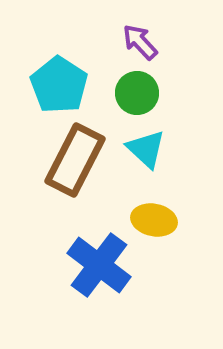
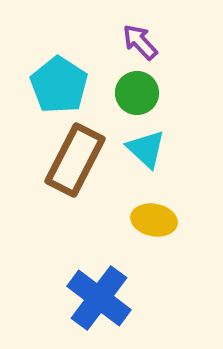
blue cross: moved 33 px down
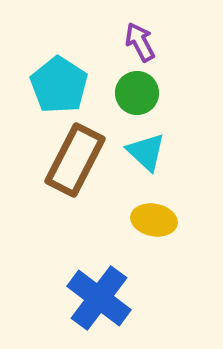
purple arrow: rotated 15 degrees clockwise
cyan triangle: moved 3 px down
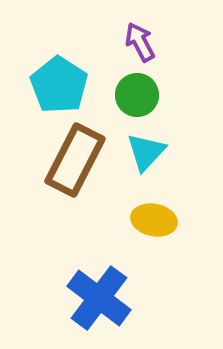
green circle: moved 2 px down
cyan triangle: rotated 30 degrees clockwise
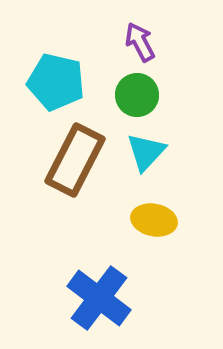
cyan pentagon: moved 3 px left, 3 px up; rotated 20 degrees counterclockwise
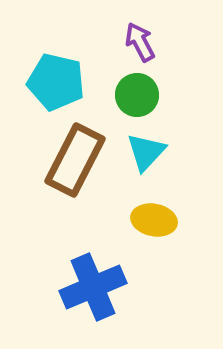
blue cross: moved 6 px left, 11 px up; rotated 30 degrees clockwise
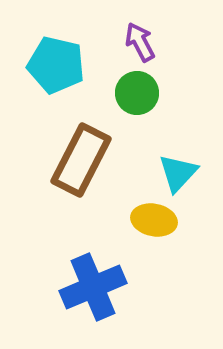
cyan pentagon: moved 17 px up
green circle: moved 2 px up
cyan triangle: moved 32 px right, 21 px down
brown rectangle: moved 6 px right
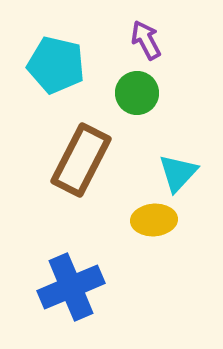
purple arrow: moved 6 px right, 2 px up
yellow ellipse: rotated 15 degrees counterclockwise
blue cross: moved 22 px left
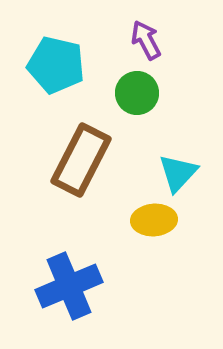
blue cross: moved 2 px left, 1 px up
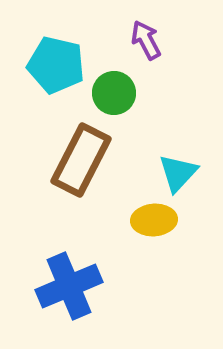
green circle: moved 23 px left
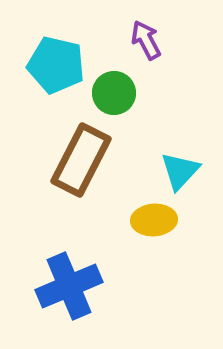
cyan triangle: moved 2 px right, 2 px up
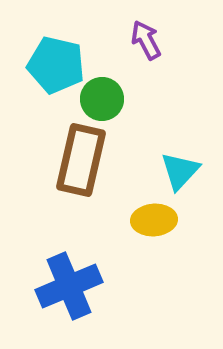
green circle: moved 12 px left, 6 px down
brown rectangle: rotated 14 degrees counterclockwise
